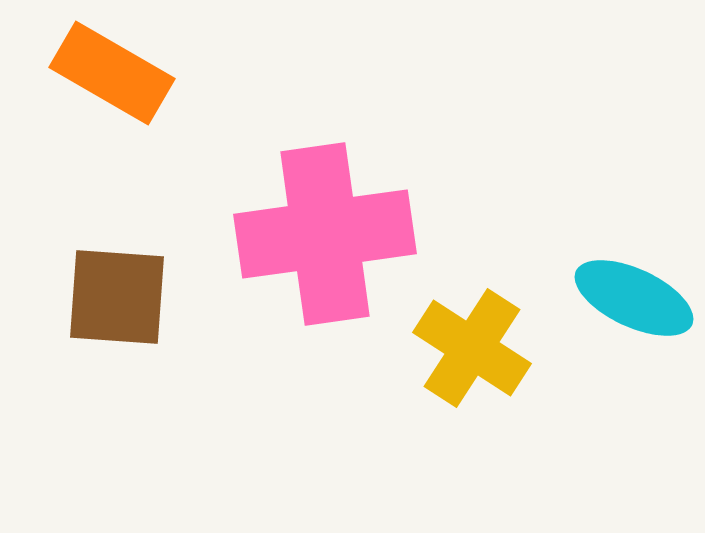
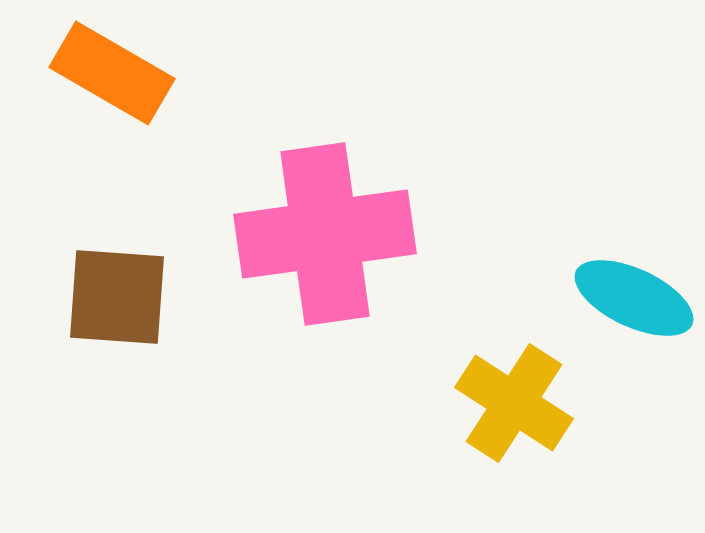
yellow cross: moved 42 px right, 55 px down
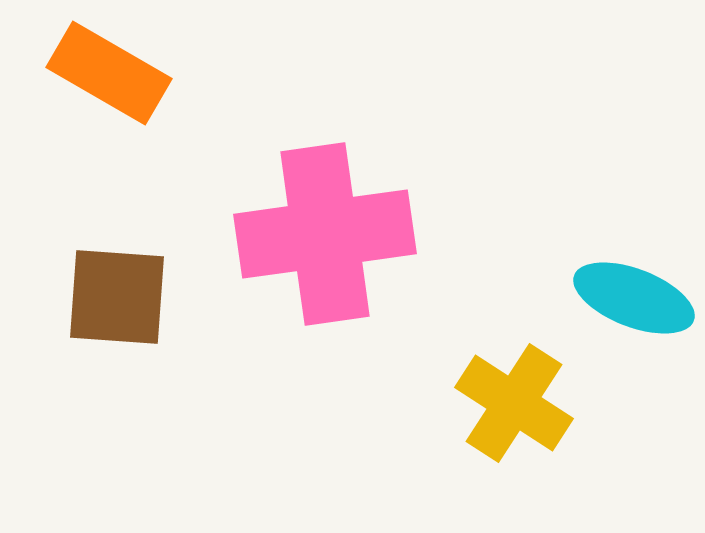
orange rectangle: moved 3 px left
cyan ellipse: rotated 4 degrees counterclockwise
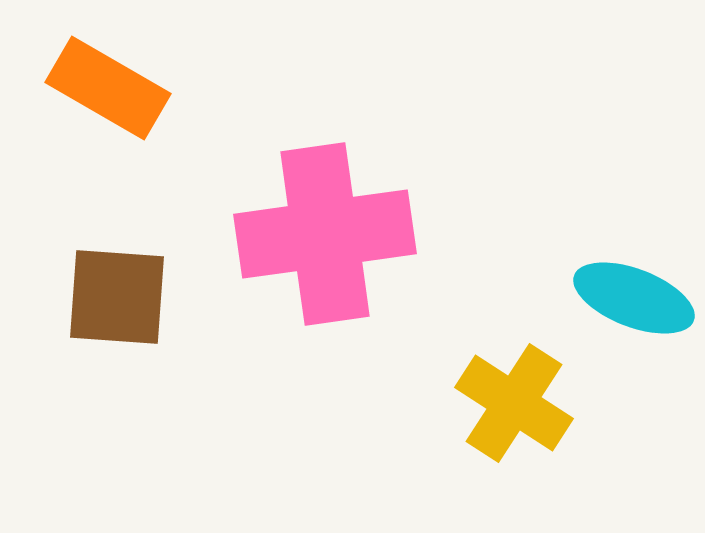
orange rectangle: moved 1 px left, 15 px down
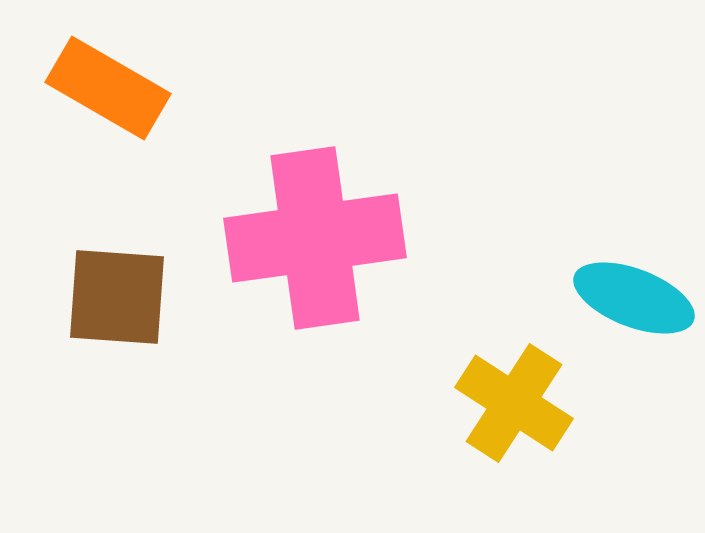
pink cross: moved 10 px left, 4 px down
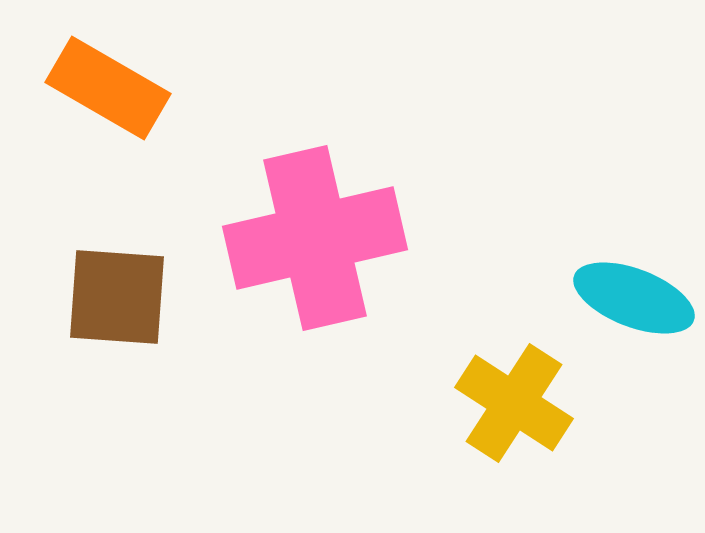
pink cross: rotated 5 degrees counterclockwise
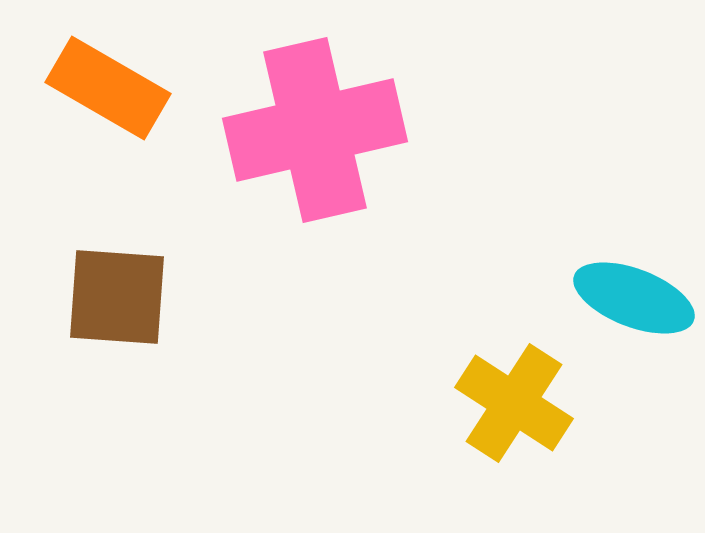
pink cross: moved 108 px up
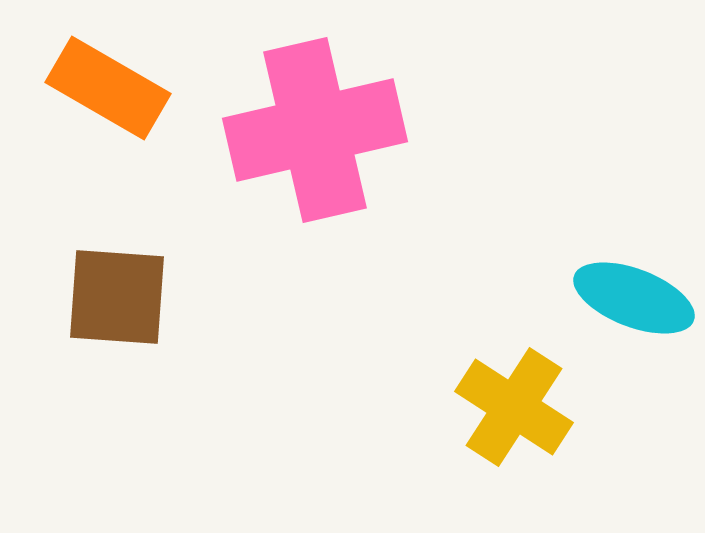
yellow cross: moved 4 px down
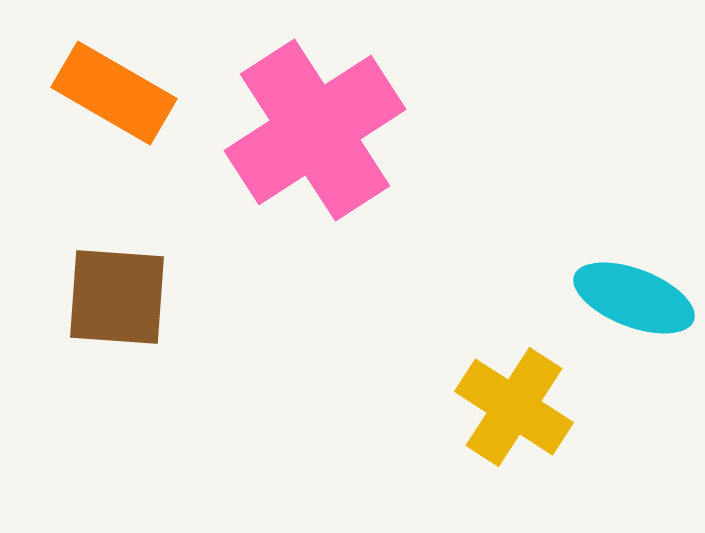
orange rectangle: moved 6 px right, 5 px down
pink cross: rotated 20 degrees counterclockwise
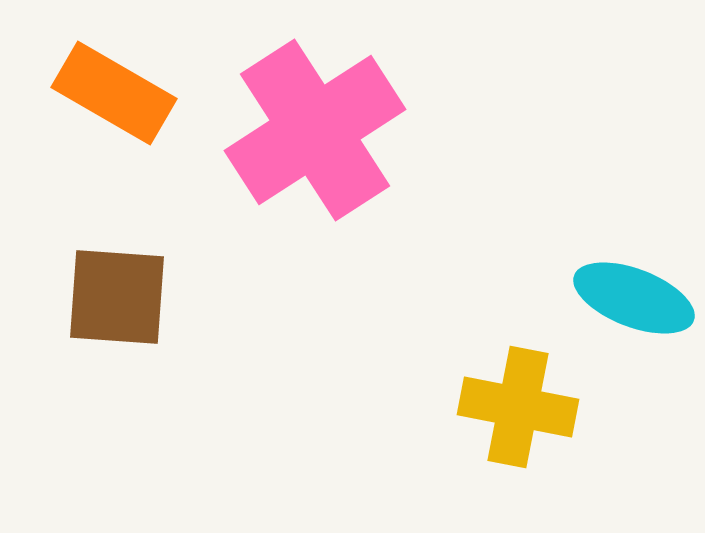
yellow cross: moved 4 px right; rotated 22 degrees counterclockwise
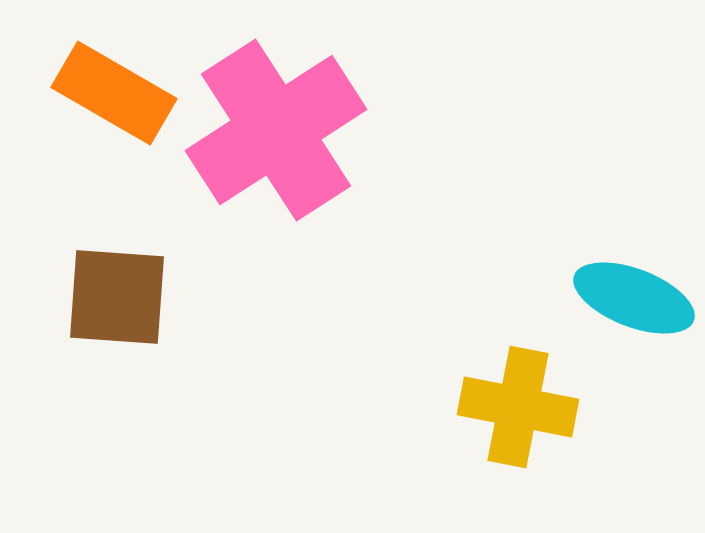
pink cross: moved 39 px left
